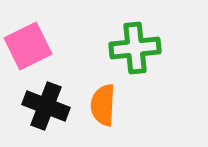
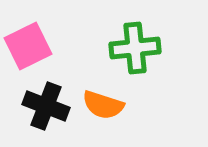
orange semicircle: rotated 75 degrees counterclockwise
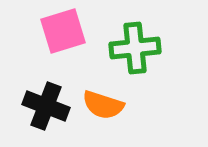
pink square: moved 35 px right, 15 px up; rotated 9 degrees clockwise
